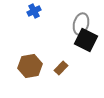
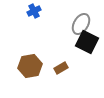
gray ellipse: rotated 15 degrees clockwise
black square: moved 1 px right, 2 px down
brown rectangle: rotated 16 degrees clockwise
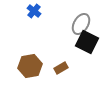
blue cross: rotated 24 degrees counterclockwise
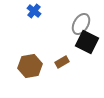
brown rectangle: moved 1 px right, 6 px up
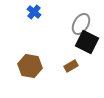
blue cross: moved 1 px down
brown rectangle: moved 9 px right, 4 px down
brown hexagon: rotated 20 degrees clockwise
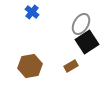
blue cross: moved 2 px left
black square: rotated 30 degrees clockwise
brown hexagon: rotated 20 degrees counterclockwise
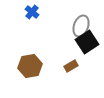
gray ellipse: moved 2 px down; rotated 10 degrees counterclockwise
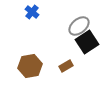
gray ellipse: moved 2 px left; rotated 30 degrees clockwise
brown rectangle: moved 5 px left
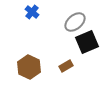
gray ellipse: moved 4 px left, 4 px up
black square: rotated 10 degrees clockwise
brown hexagon: moved 1 px left, 1 px down; rotated 25 degrees counterclockwise
